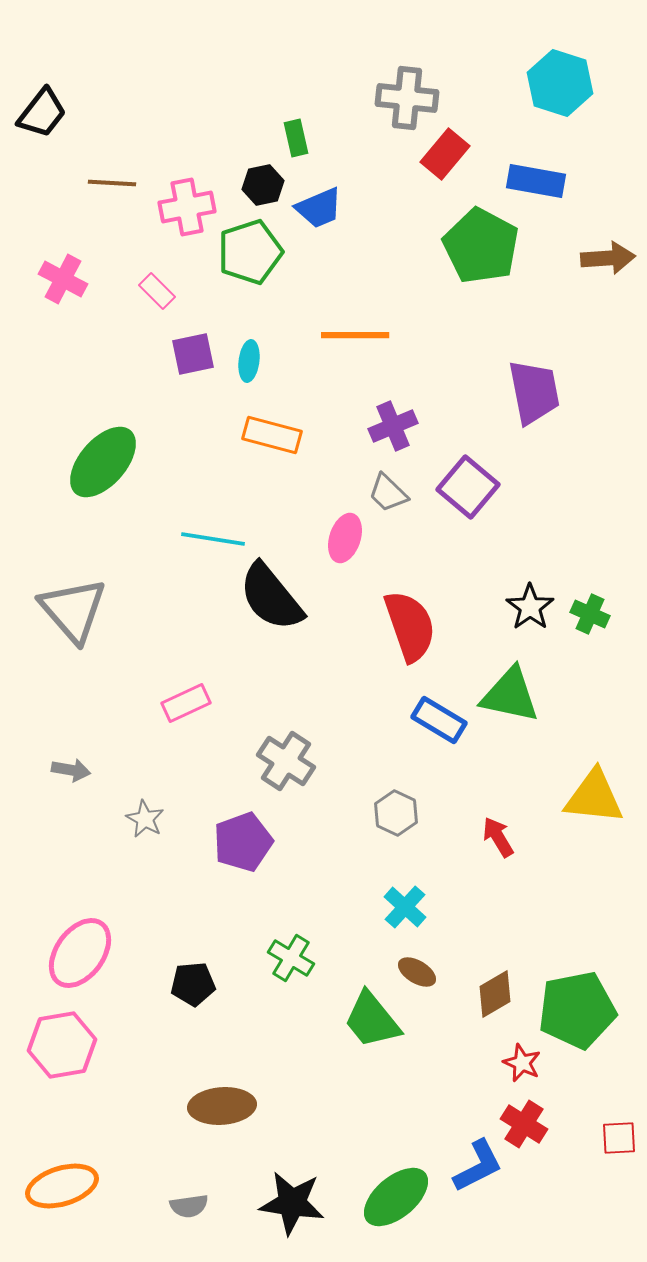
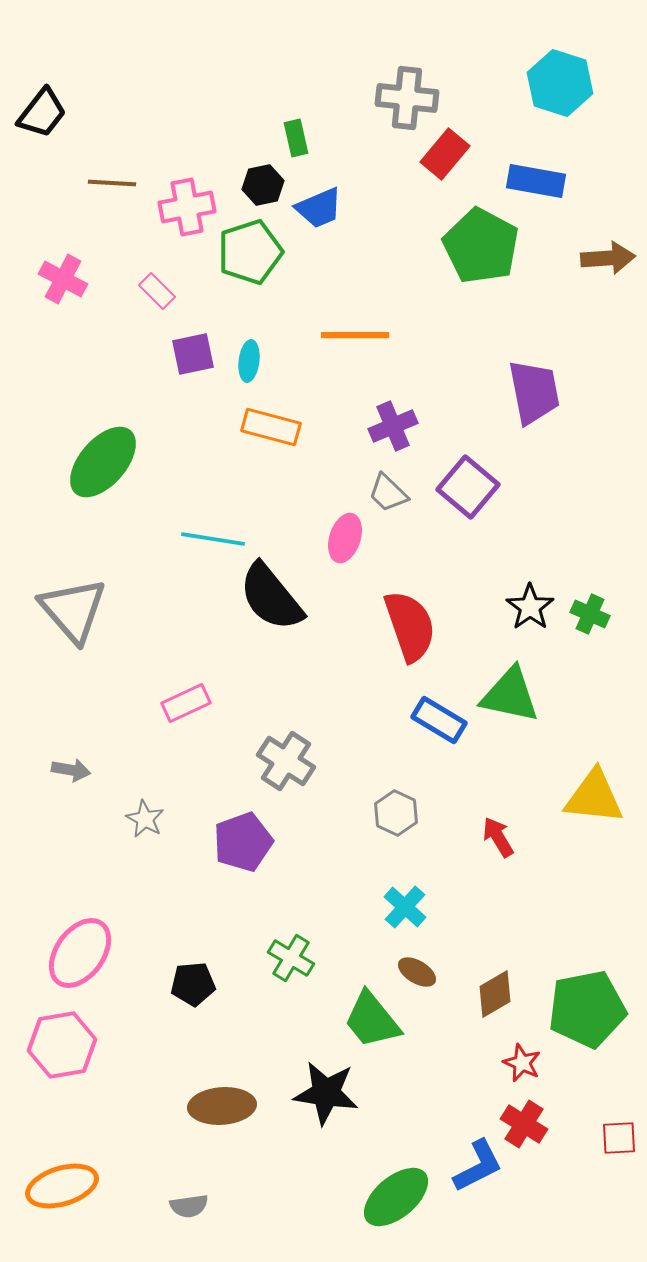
orange rectangle at (272, 435): moved 1 px left, 8 px up
green pentagon at (577, 1010): moved 10 px right, 1 px up
black star at (292, 1203): moved 34 px right, 110 px up
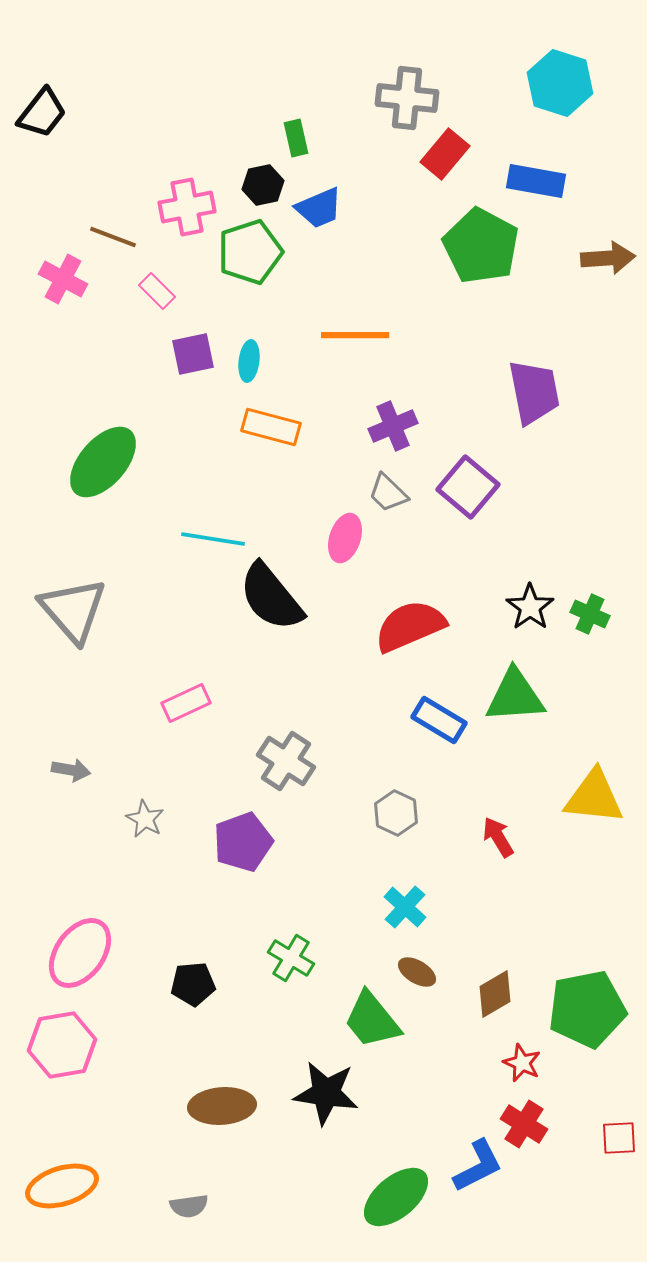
brown line at (112, 183): moved 1 px right, 54 px down; rotated 18 degrees clockwise
red semicircle at (410, 626): rotated 94 degrees counterclockwise
green triangle at (510, 695): moved 5 px right, 1 px down; rotated 16 degrees counterclockwise
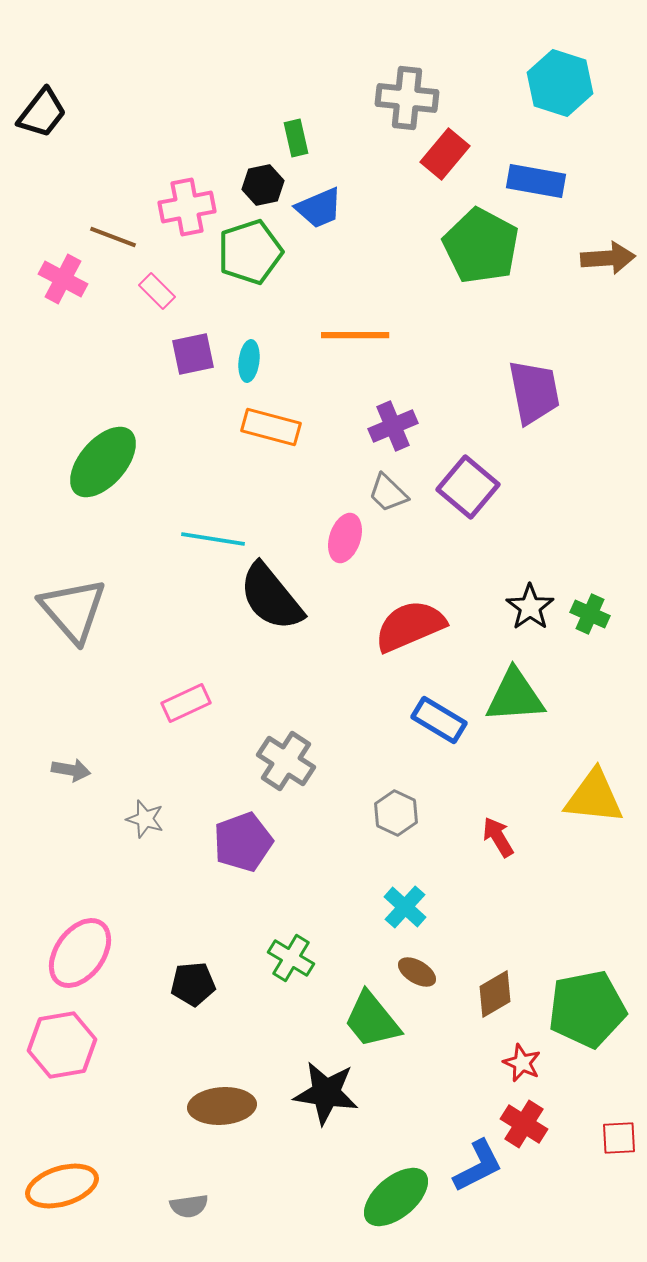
gray star at (145, 819): rotated 12 degrees counterclockwise
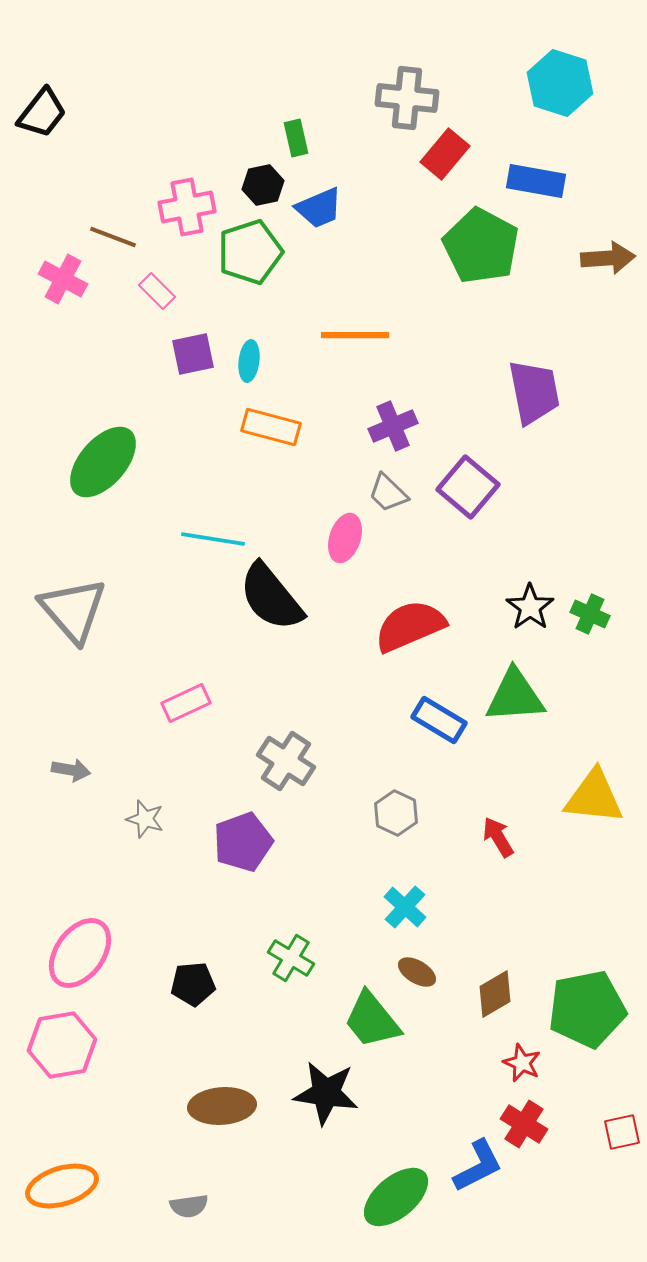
red square at (619, 1138): moved 3 px right, 6 px up; rotated 9 degrees counterclockwise
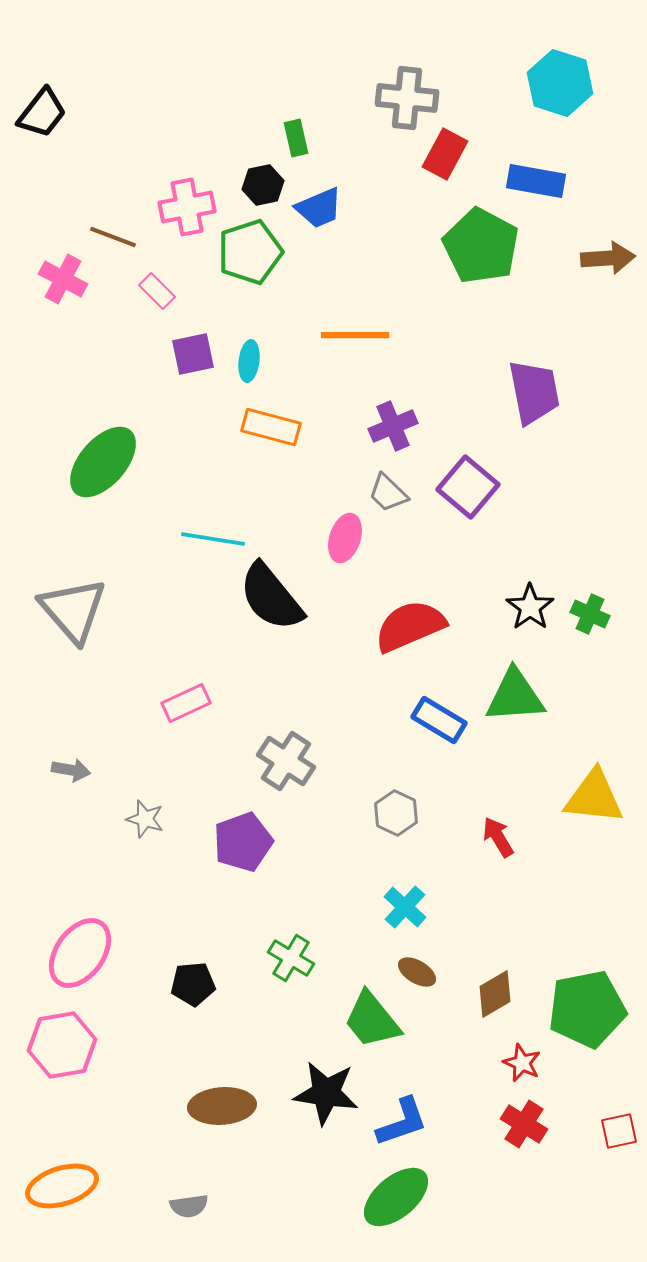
red rectangle at (445, 154): rotated 12 degrees counterclockwise
red square at (622, 1132): moved 3 px left, 1 px up
blue L-shape at (478, 1166): moved 76 px left, 44 px up; rotated 8 degrees clockwise
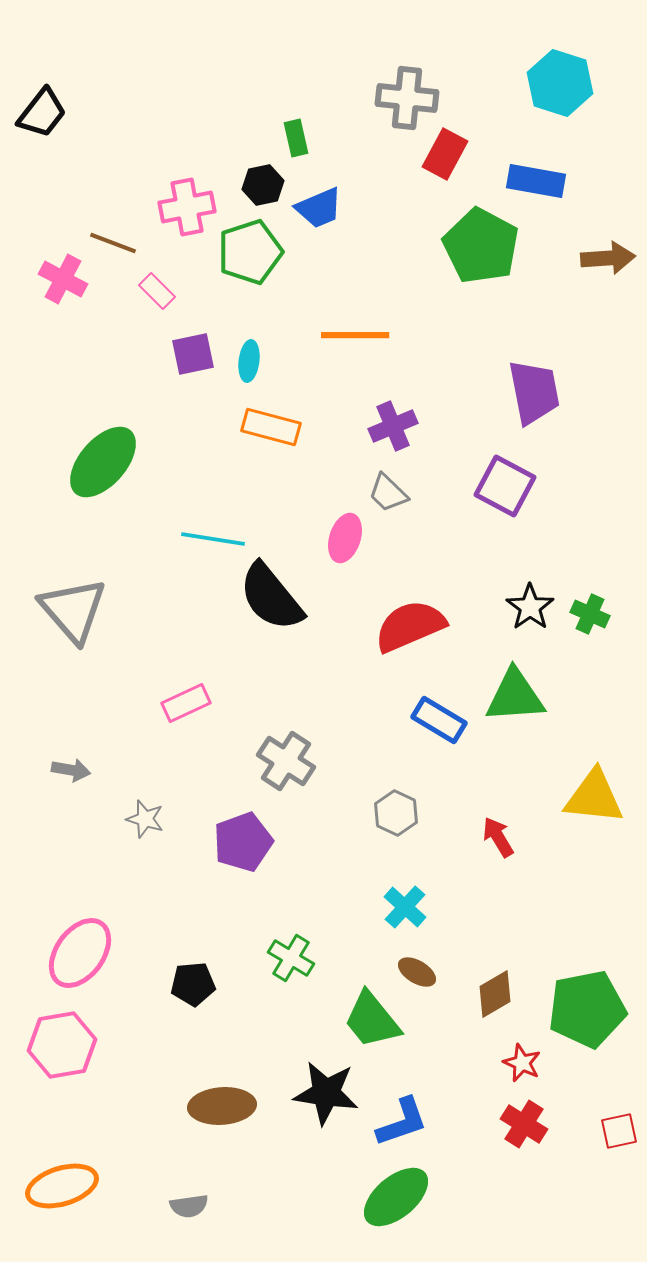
brown line at (113, 237): moved 6 px down
purple square at (468, 487): moved 37 px right, 1 px up; rotated 12 degrees counterclockwise
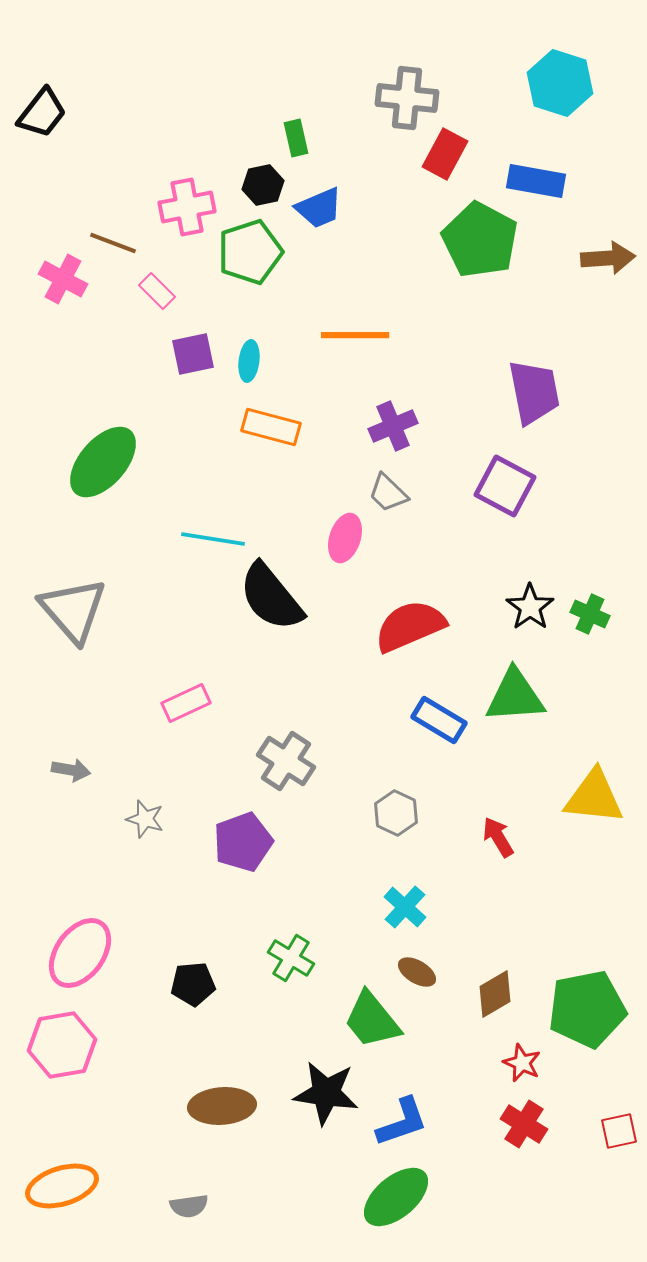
green pentagon at (481, 246): moved 1 px left, 6 px up
